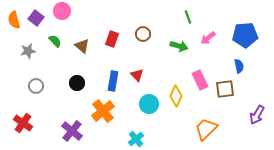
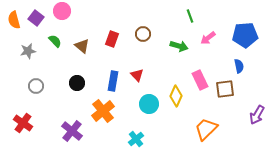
green line: moved 2 px right, 1 px up
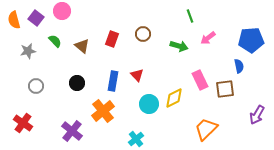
blue pentagon: moved 6 px right, 5 px down
yellow diamond: moved 2 px left, 2 px down; rotated 40 degrees clockwise
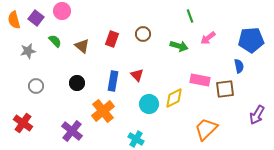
pink rectangle: rotated 54 degrees counterclockwise
cyan cross: rotated 21 degrees counterclockwise
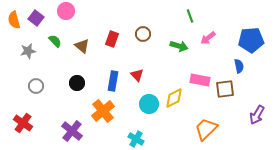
pink circle: moved 4 px right
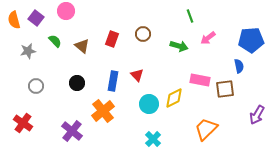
cyan cross: moved 17 px right; rotated 14 degrees clockwise
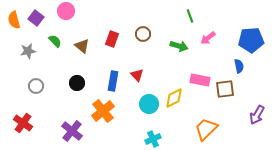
cyan cross: rotated 21 degrees clockwise
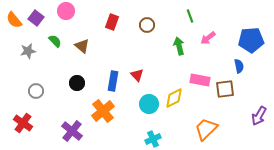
orange semicircle: rotated 24 degrees counterclockwise
brown circle: moved 4 px right, 9 px up
red rectangle: moved 17 px up
green arrow: rotated 120 degrees counterclockwise
gray circle: moved 5 px down
purple arrow: moved 2 px right, 1 px down
